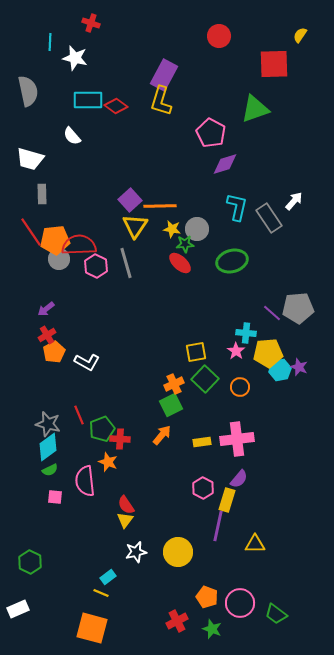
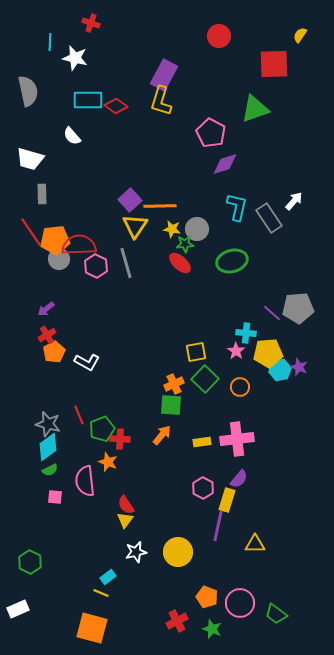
green square at (171, 405): rotated 30 degrees clockwise
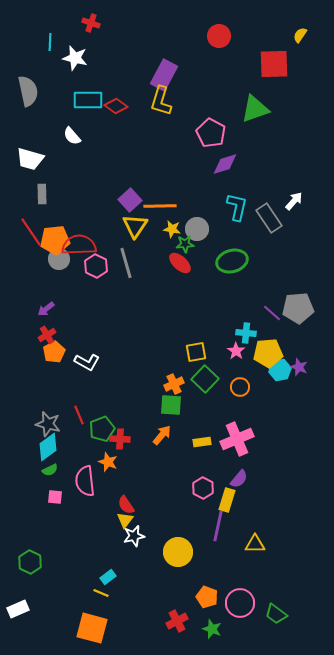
pink cross at (237, 439): rotated 16 degrees counterclockwise
white star at (136, 552): moved 2 px left, 16 px up
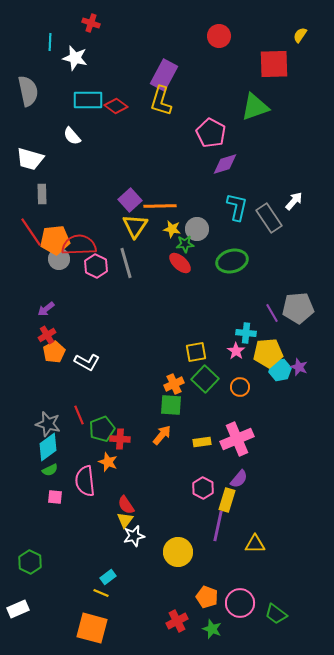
green triangle at (255, 109): moved 2 px up
purple line at (272, 313): rotated 18 degrees clockwise
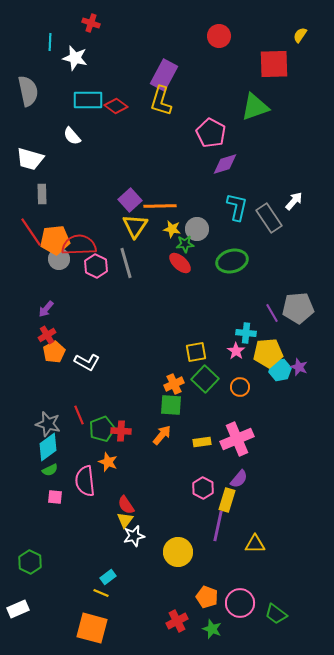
purple arrow at (46, 309): rotated 12 degrees counterclockwise
red cross at (120, 439): moved 1 px right, 8 px up
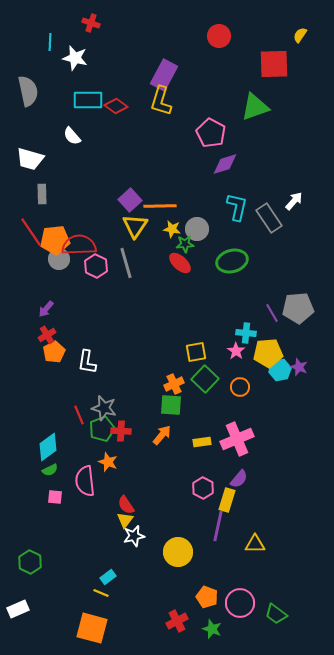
white L-shape at (87, 362): rotated 70 degrees clockwise
gray star at (48, 424): moved 56 px right, 16 px up
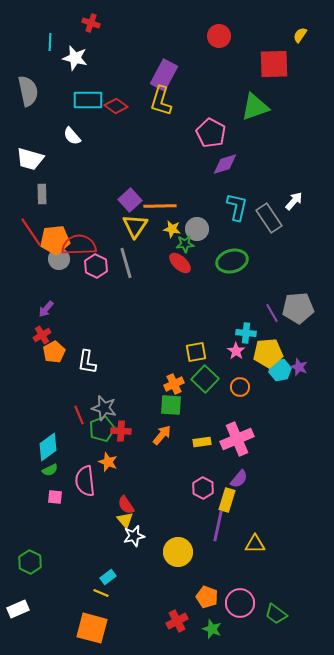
red cross at (47, 335): moved 5 px left
yellow triangle at (125, 520): rotated 18 degrees counterclockwise
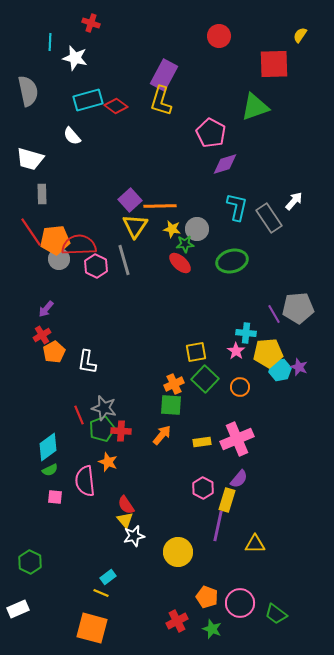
cyan rectangle at (88, 100): rotated 16 degrees counterclockwise
gray line at (126, 263): moved 2 px left, 3 px up
purple line at (272, 313): moved 2 px right, 1 px down
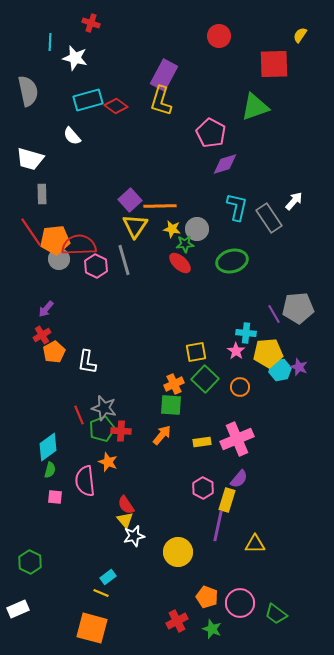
green semicircle at (50, 470): rotated 49 degrees counterclockwise
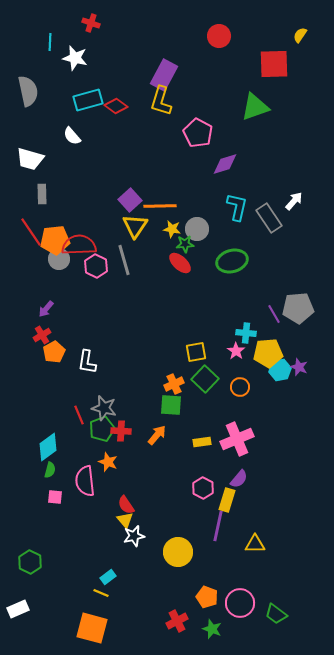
pink pentagon at (211, 133): moved 13 px left
orange arrow at (162, 435): moved 5 px left
